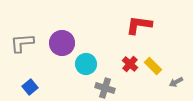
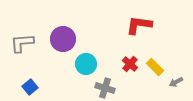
purple circle: moved 1 px right, 4 px up
yellow rectangle: moved 2 px right, 1 px down
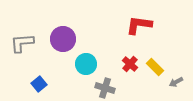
blue square: moved 9 px right, 3 px up
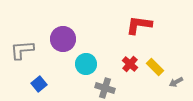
gray L-shape: moved 7 px down
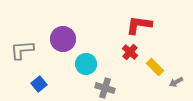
red cross: moved 12 px up
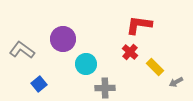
gray L-shape: rotated 40 degrees clockwise
gray cross: rotated 18 degrees counterclockwise
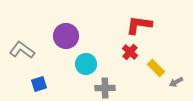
purple circle: moved 3 px right, 3 px up
yellow rectangle: moved 1 px right, 1 px down
blue square: rotated 21 degrees clockwise
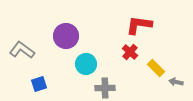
gray arrow: rotated 40 degrees clockwise
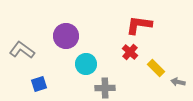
gray arrow: moved 2 px right
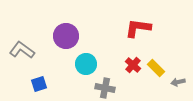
red L-shape: moved 1 px left, 3 px down
red cross: moved 3 px right, 13 px down
gray arrow: rotated 24 degrees counterclockwise
gray cross: rotated 12 degrees clockwise
